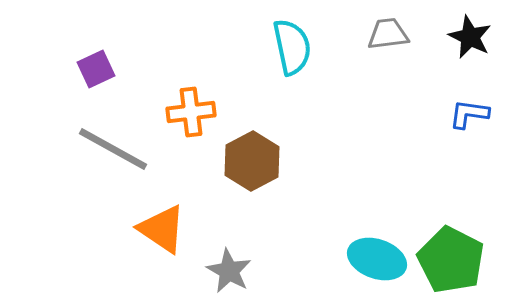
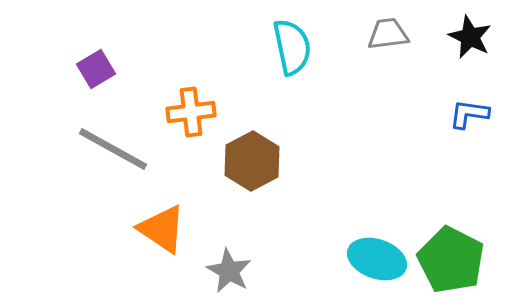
purple square: rotated 6 degrees counterclockwise
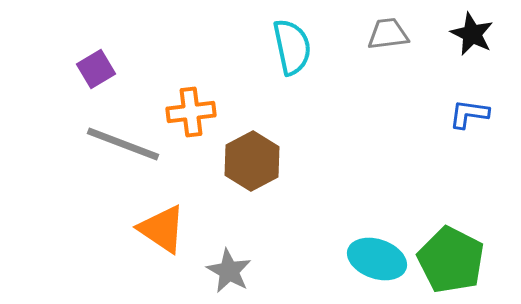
black star: moved 2 px right, 3 px up
gray line: moved 10 px right, 5 px up; rotated 8 degrees counterclockwise
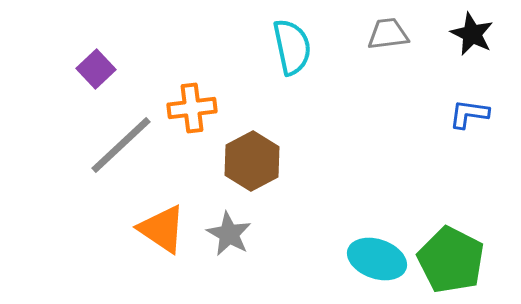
purple square: rotated 12 degrees counterclockwise
orange cross: moved 1 px right, 4 px up
gray line: moved 2 px left, 1 px down; rotated 64 degrees counterclockwise
gray star: moved 37 px up
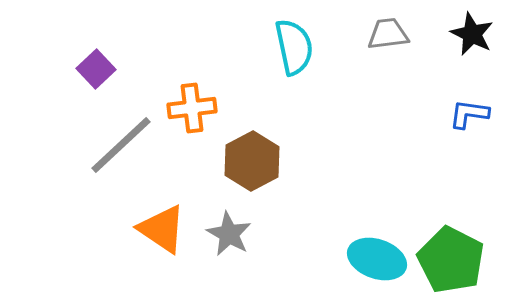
cyan semicircle: moved 2 px right
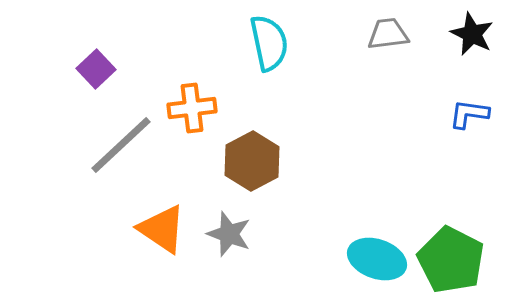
cyan semicircle: moved 25 px left, 4 px up
gray star: rotated 9 degrees counterclockwise
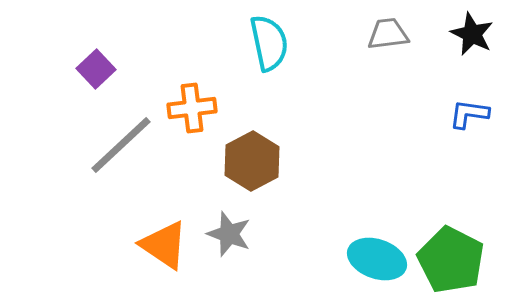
orange triangle: moved 2 px right, 16 px down
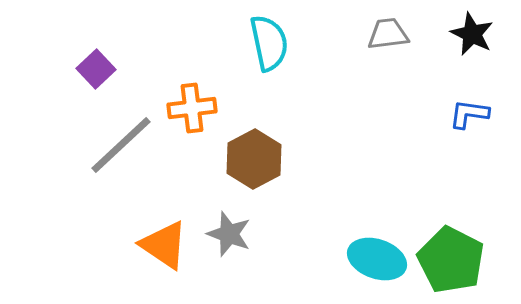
brown hexagon: moved 2 px right, 2 px up
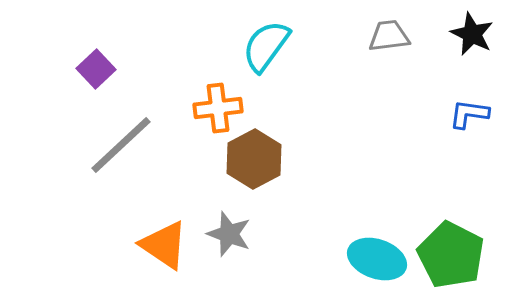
gray trapezoid: moved 1 px right, 2 px down
cyan semicircle: moved 3 px left, 3 px down; rotated 132 degrees counterclockwise
orange cross: moved 26 px right
green pentagon: moved 5 px up
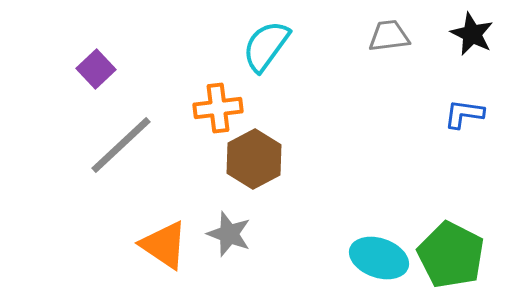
blue L-shape: moved 5 px left
cyan ellipse: moved 2 px right, 1 px up
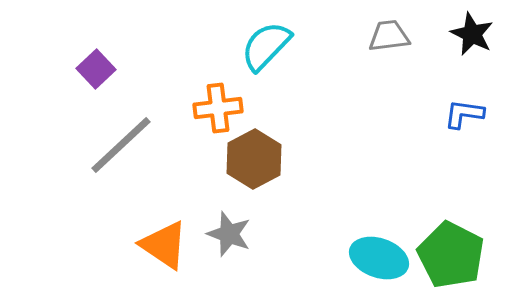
cyan semicircle: rotated 8 degrees clockwise
